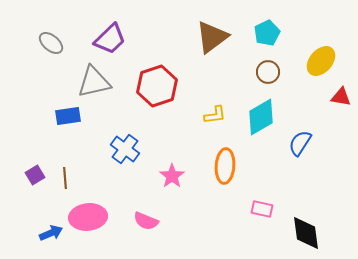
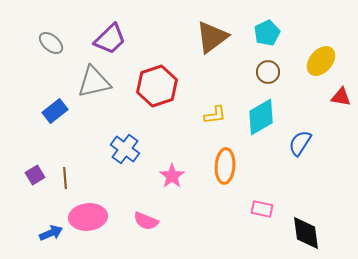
blue rectangle: moved 13 px left, 5 px up; rotated 30 degrees counterclockwise
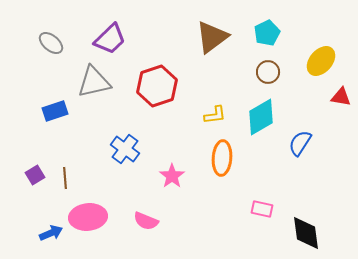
blue rectangle: rotated 20 degrees clockwise
orange ellipse: moved 3 px left, 8 px up
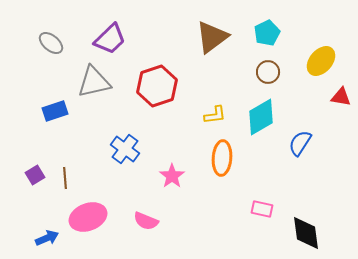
pink ellipse: rotated 15 degrees counterclockwise
blue arrow: moved 4 px left, 5 px down
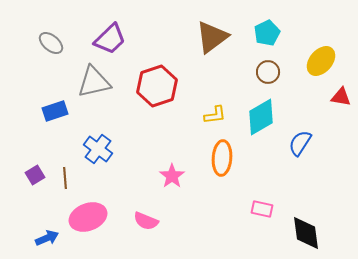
blue cross: moved 27 px left
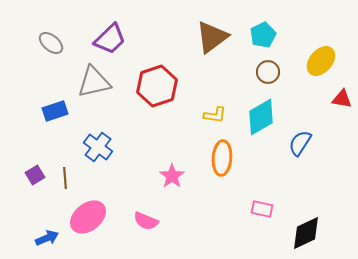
cyan pentagon: moved 4 px left, 2 px down
red triangle: moved 1 px right, 2 px down
yellow L-shape: rotated 15 degrees clockwise
blue cross: moved 2 px up
pink ellipse: rotated 18 degrees counterclockwise
black diamond: rotated 72 degrees clockwise
